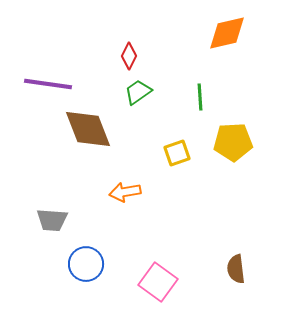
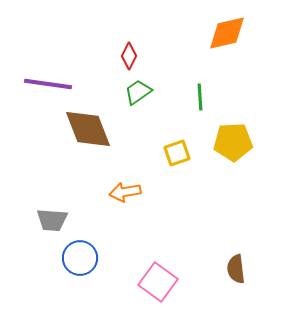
blue circle: moved 6 px left, 6 px up
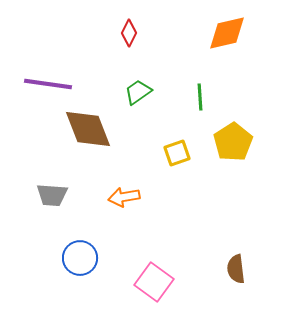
red diamond: moved 23 px up
yellow pentagon: rotated 30 degrees counterclockwise
orange arrow: moved 1 px left, 5 px down
gray trapezoid: moved 25 px up
pink square: moved 4 px left
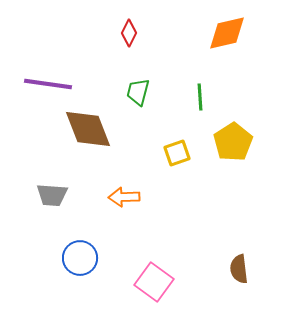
green trapezoid: rotated 40 degrees counterclockwise
orange arrow: rotated 8 degrees clockwise
brown semicircle: moved 3 px right
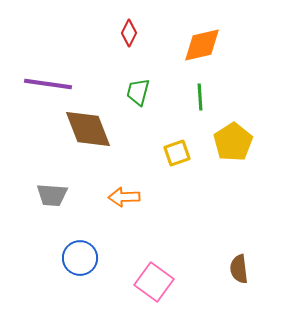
orange diamond: moved 25 px left, 12 px down
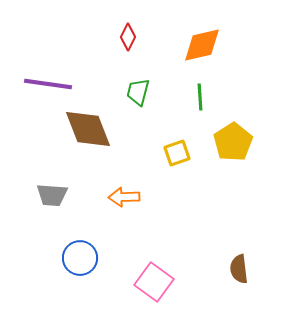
red diamond: moved 1 px left, 4 px down
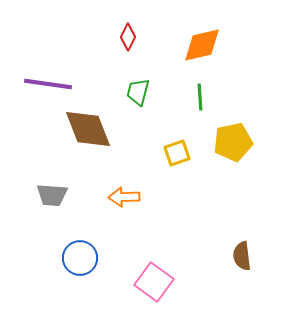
yellow pentagon: rotated 21 degrees clockwise
brown semicircle: moved 3 px right, 13 px up
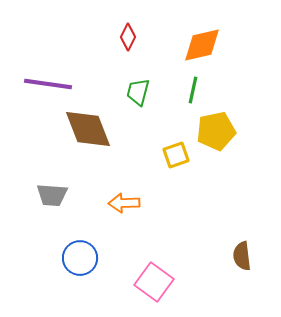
green line: moved 7 px left, 7 px up; rotated 16 degrees clockwise
yellow pentagon: moved 17 px left, 11 px up
yellow square: moved 1 px left, 2 px down
orange arrow: moved 6 px down
